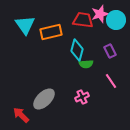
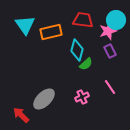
pink star: moved 8 px right, 17 px down
green semicircle: rotated 40 degrees counterclockwise
pink line: moved 1 px left, 6 px down
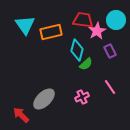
pink star: moved 11 px left; rotated 12 degrees counterclockwise
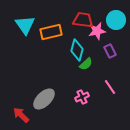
pink star: rotated 18 degrees clockwise
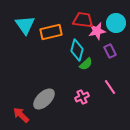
cyan circle: moved 3 px down
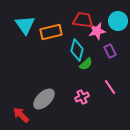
cyan circle: moved 2 px right, 2 px up
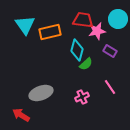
cyan circle: moved 2 px up
orange rectangle: moved 1 px left
purple rectangle: rotated 32 degrees counterclockwise
gray ellipse: moved 3 px left, 6 px up; rotated 25 degrees clockwise
red arrow: rotated 12 degrees counterclockwise
